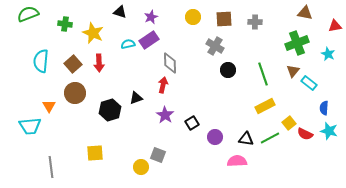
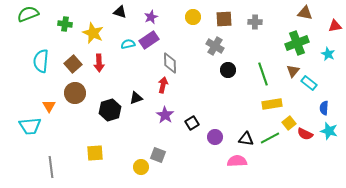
yellow rectangle at (265, 106): moved 7 px right, 2 px up; rotated 18 degrees clockwise
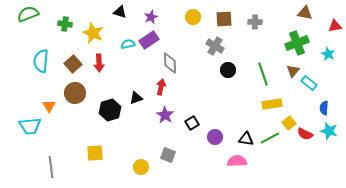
red arrow at (163, 85): moved 2 px left, 2 px down
gray square at (158, 155): moved 10 px right
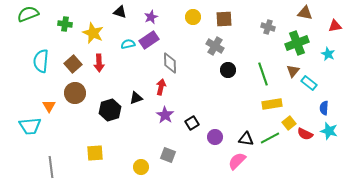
gray cross at (255, 22): moved 13 px right, 5 px down; rotated 16 degrees clockwise
pink semicircle at (237, 161): rotated 42 degrees counterclockwise
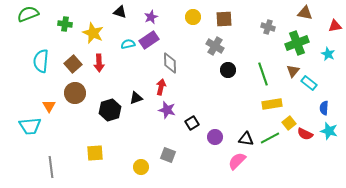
purple star at (165, 115): moved 2 px right, 5 px up; rotated 18 degrees counterclockwise
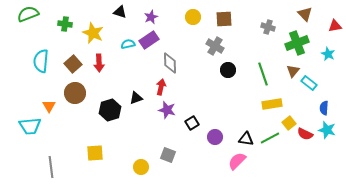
brown triangle at (305, 13): moved 1 px down; rotated 35 degrees clockwise
cyan star at (329, 131): moved 2 px left, 1 px up
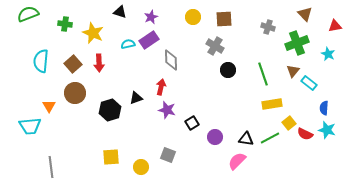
gray diamond at (170, 63): moved 1 px right, 3 px up
yellow square at (95, 153): moved 16 px right, 4 px down
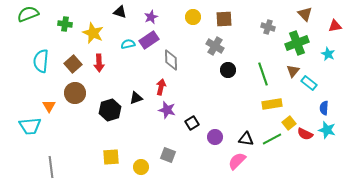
green line at (270, 138): moved 2 px right, 1 px down
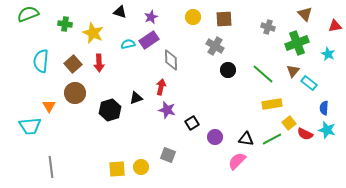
green line at (263, 74): rotated 30 degrees counterclockwise
yellow square at (111, 157): moved 6 px right, 12 px down
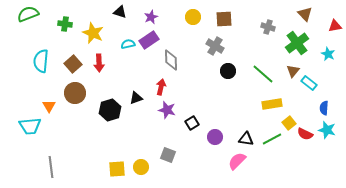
green cross at (297, 43): rotated 15 degrees counterclockwise
black circle at (228, 70): moved 1 px down
